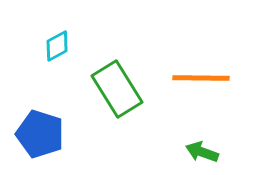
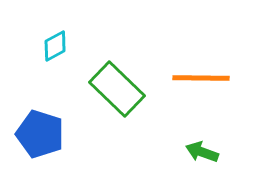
cyan diamond: moved 2 px left
green rectangle: rotated 14 degrees counterclockwise
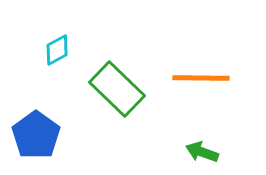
cyan diamond: moved 2 px right, 4 px down
blue pentagon: moved 4 px left, 1 px down; rotated 18 degrees clockwise
